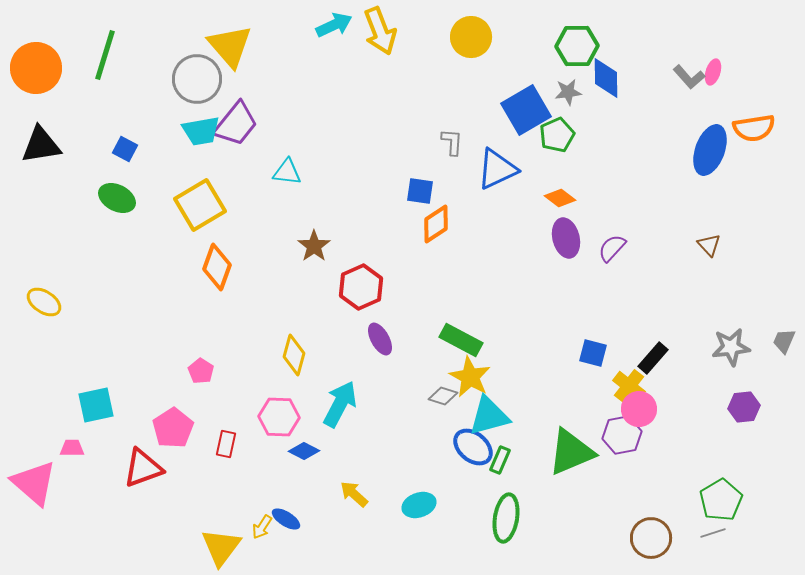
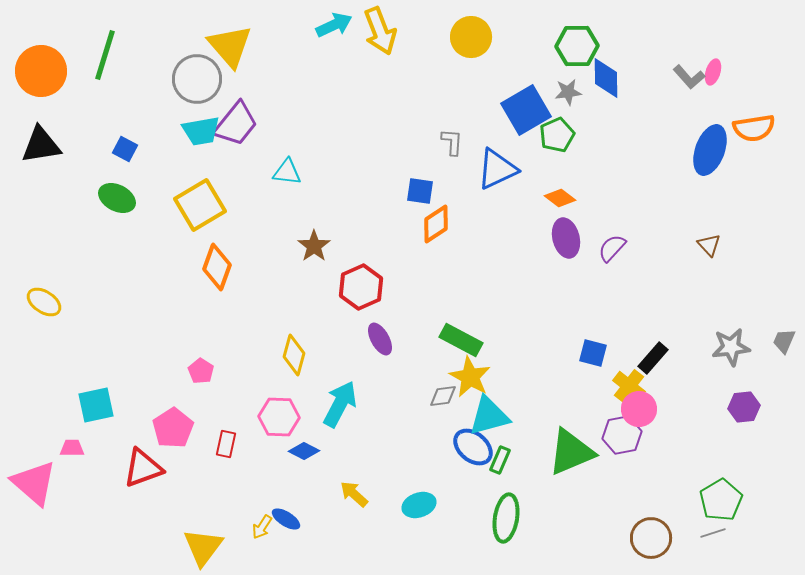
orange circle at (36, 68): moved 5 px right, 3 px down
gray diamond at (443, 396): rotated 24 degrees counterclockwise
yellow triangle at (221, 547): moved 18 px left
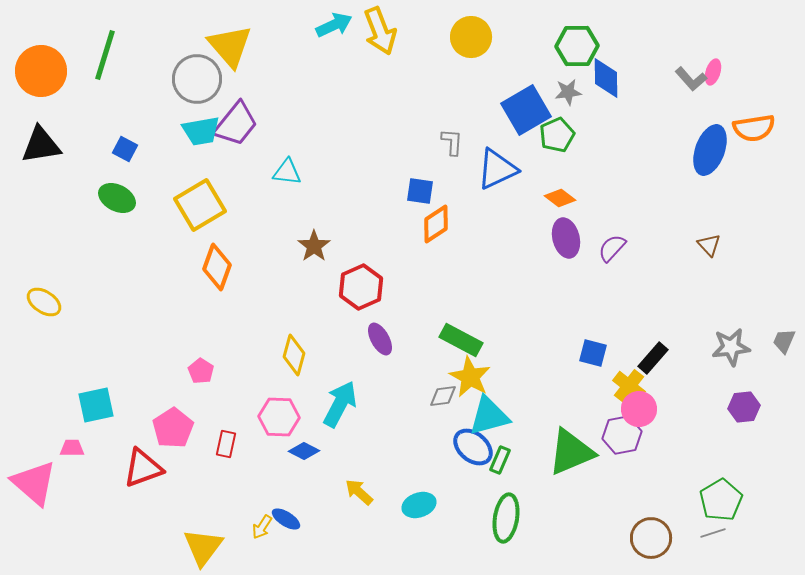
gray L-shape at (689, 77): moved 2 px right, 2 px down
yellow arrow at (354, 494): moved 5 px right, 2 px up
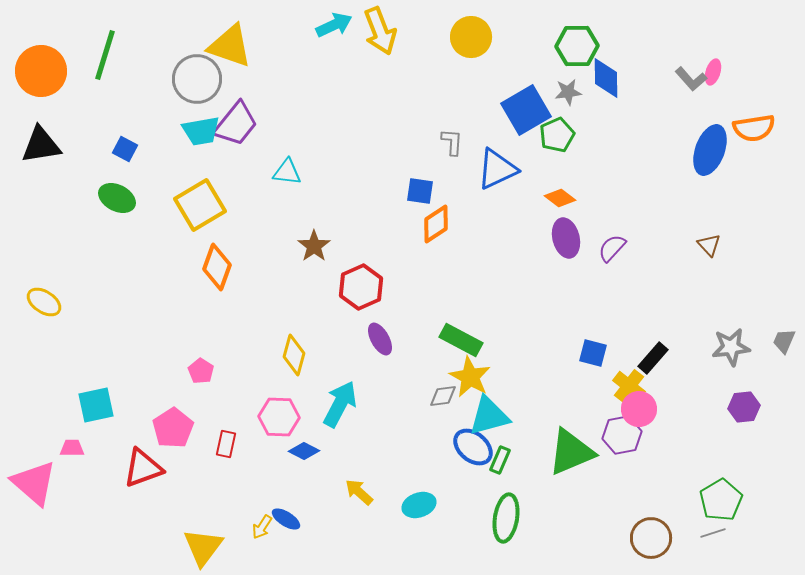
yellow triangle at (230, 46): rotated 30 degrees counterclockwise
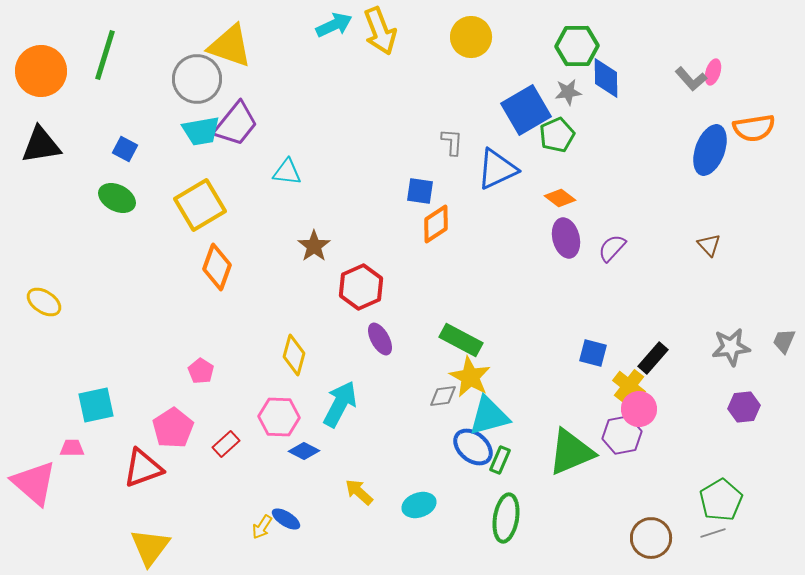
red rectangle at (226, 444): rotated 36 degrees clockwise
yellow triangle at (203, 547): moved 53 px left
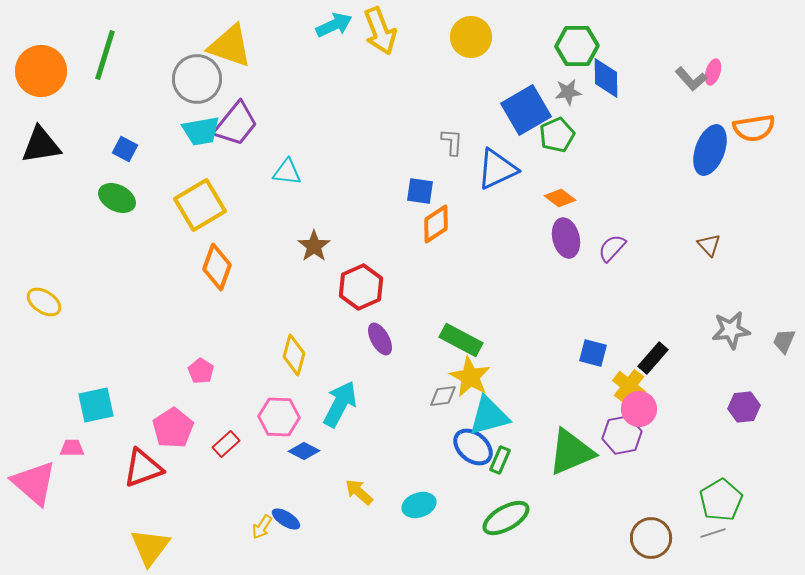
gray star at (731, 347): moved 17 px up
green ellipse at (506, 518): rotated 51 degrees clockwise
